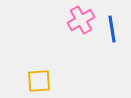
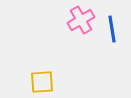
yellow square: moved 3 px right, 1 px down
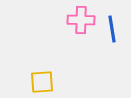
pink cross: rotated 32 degrees clockwise
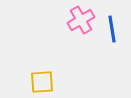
pink cross: rotated 32 degrees counterclockwise
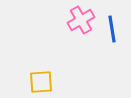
yellow square: moved 1 px left
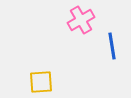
blue line: moved 17 px down
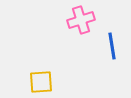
pink cross: rotated 12 degrees clockwise
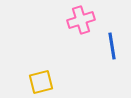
yellow square: rotated 10 degrees counterclockwise
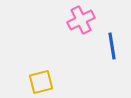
pink cross: rotated 8 degrees counterclockwise
